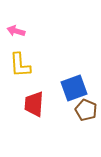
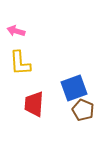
yellow L-shape: moved 2 px up
brown pentagon: moved 3 px left
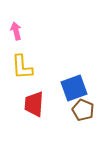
pink arrow: rotated 60 degrees clockwise
yellow L-shape: moved 2 px right, 4 px down
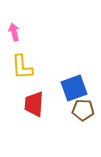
pink arrow: moved 2 px left, 1 px down
brown pentagon: rotated 20 degrees counterclockwise
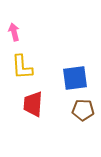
blue square: moved 1 px right, 10 px up; rotated 12 degrees clockwise
red trapezoid: moved 1 px left
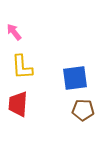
pink arrow: rotated 24 degrees counterclockwise
red trapezoid: moved 15 px left
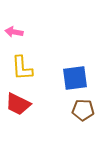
pink arrow: rotated 42 degrees counterclockwise
yellow L-shape: moved 1 px down
red trapezoid: rotated 68 degrees counterclockwise
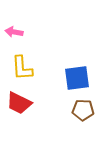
blue square: moved 2 px right
red trapezoid: moved 1 px right, 1 px up
